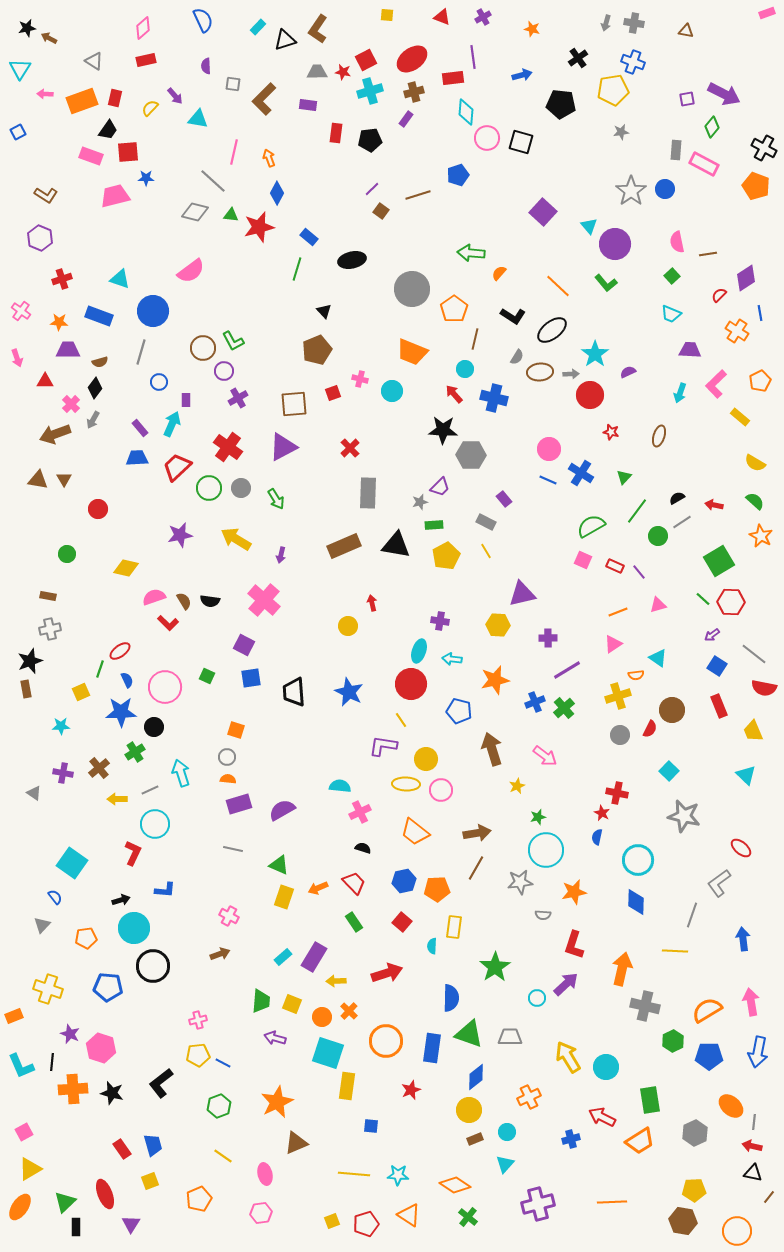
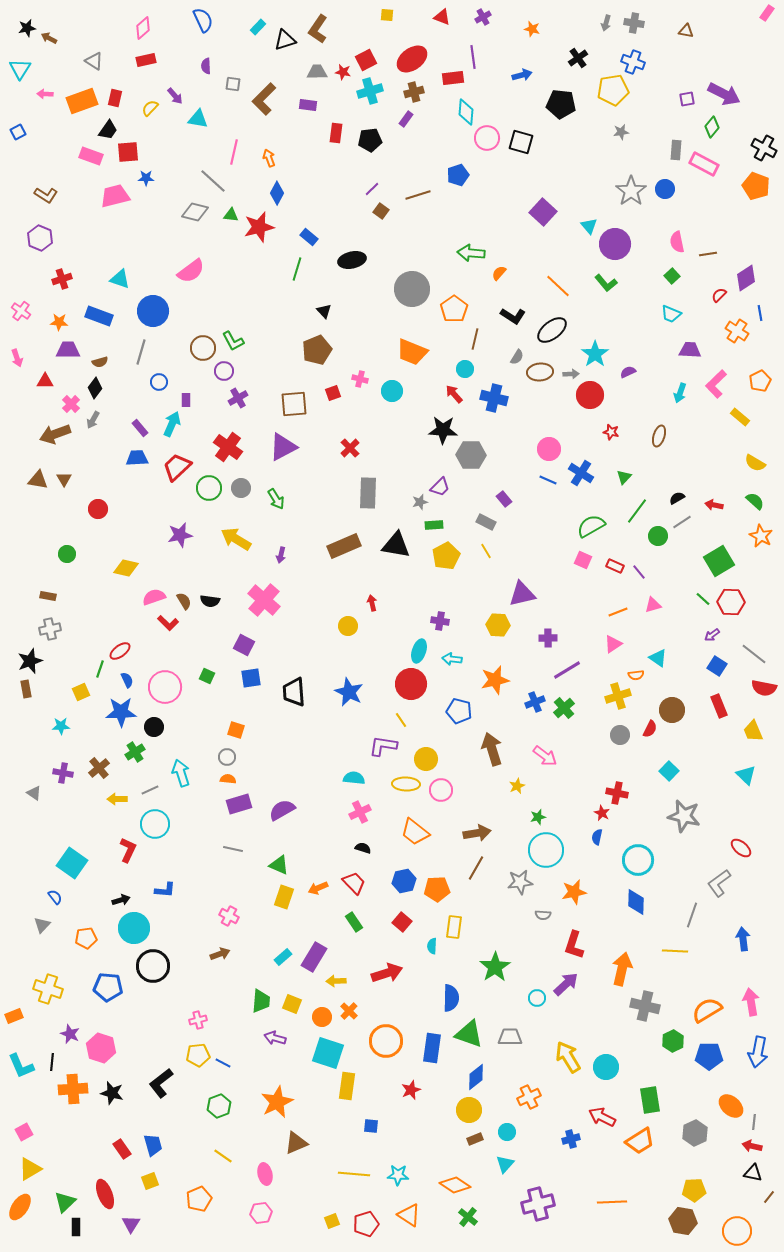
pink rectangle at (767, 13): rotated 35 degrees counterclockwise
pink triangle at (658, 605): moved 5 px left
cyan semicircle at (340, 786): moved 14 px right, 8 px up
red L-shape at (133, 853): moved 5 px left, 3 px up
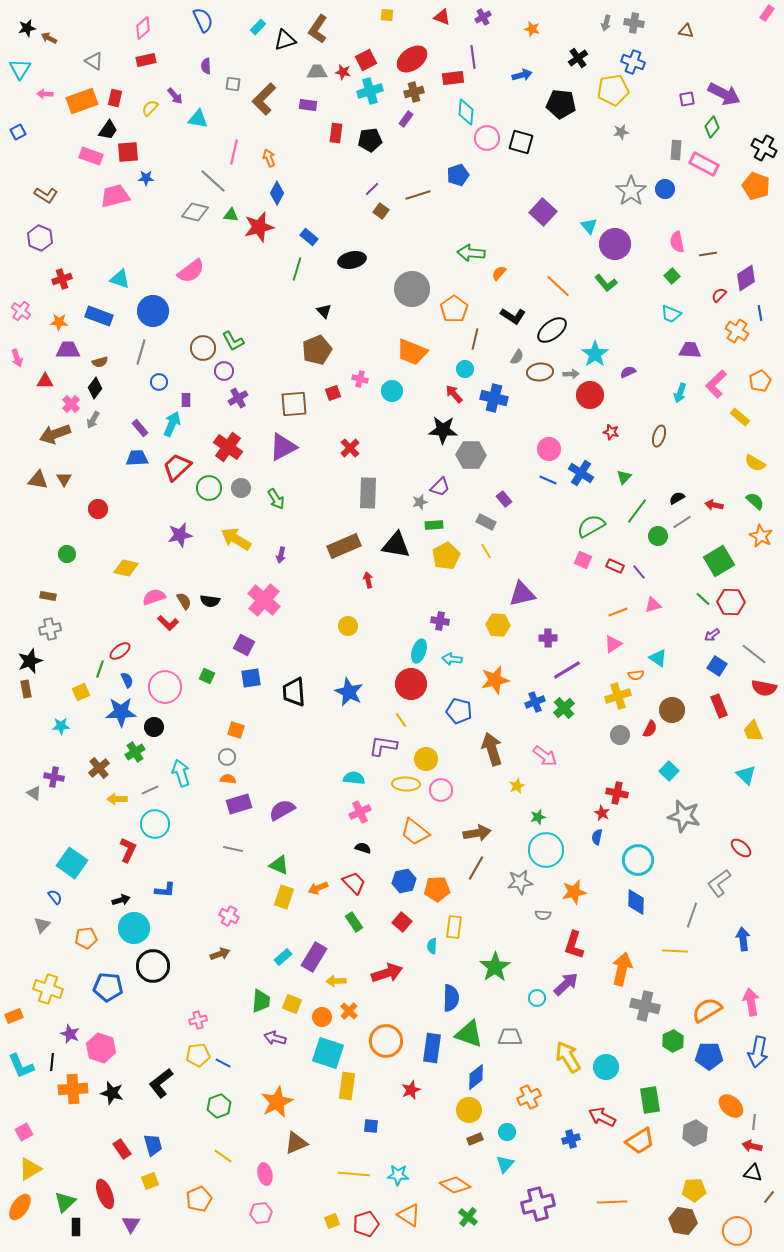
red arrow at (372, 603): moved 4 px left, 23 px up
purple cross at (63, 773): moved 9 px left, 4 px down
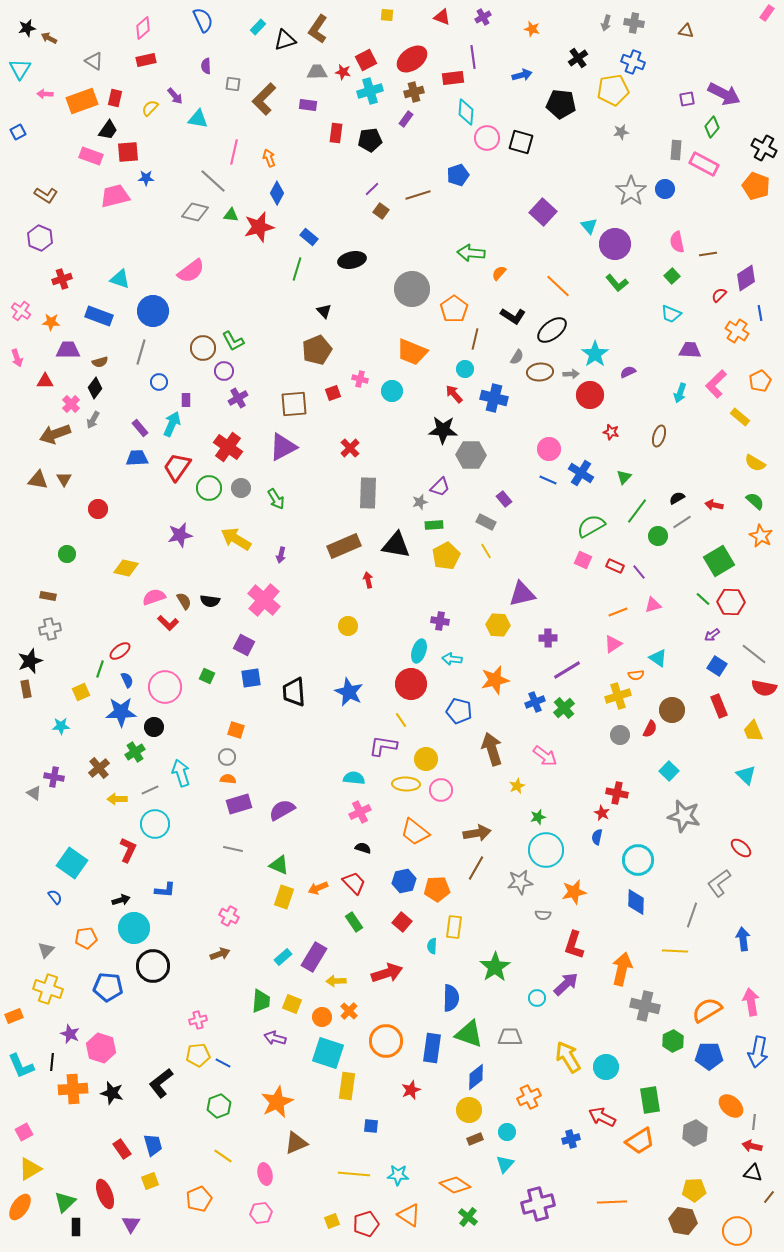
green L-shape at (606, 283): moved 11 px right
orange star at (59, 322): moved 8 px left
red trapezoid at (177, 467): rotated 12 degrees counterclockwise
gray triangle at (42, 925): moved 4 px right, 25 px down
